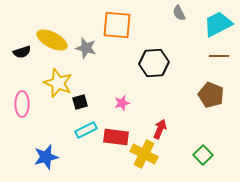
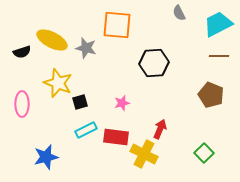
green square: moved 1 px right, 2 px up
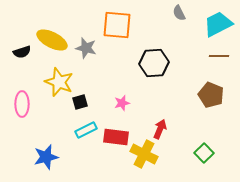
yellow star: moved 1 px right, 1 px up
